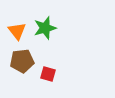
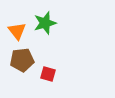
green star: moved 5 px up
brown pentagon: moved 1 px up
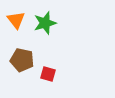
orange triangle: moved 1 px left, 11 px up
brown pentagon: rotated 20 degrees clockwise
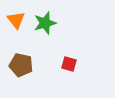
brown pentagon: moved 1 px left, 5 px down
red square: moved 21 px right, 10 px up
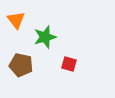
green star: moved 14 px down
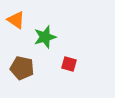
orange triangle: rotated 18 degrees counterclockwise
brown pentagon: moved 1 px right, 3 px down
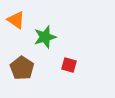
red square: moved 1 px down
brown pentagon: rotated 20 degrees clockwise
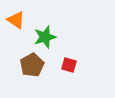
brown pentagon: moved 10 px right, 3 px up; rotated 10 degrees clockwise
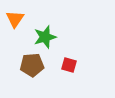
orange triangle: moved 1 px left, 1 px up; rotated 30 degrees clockwise
brown pentagon: rotated 25 degrees clockwise
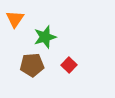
red square: rotated 28 degrees clockwise
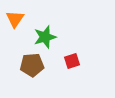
red square: moved 3 px right, 4 px up; rotated 28 degrees clockwise
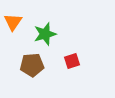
orange triangle: moved 2 px left, 3 px down
green star: moved 3 px up
